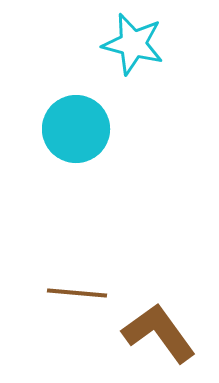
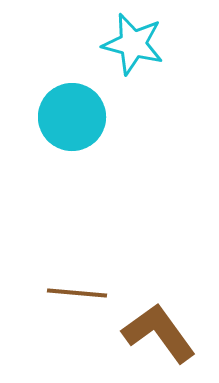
cyan circle: moved 4 px left, 12 px up
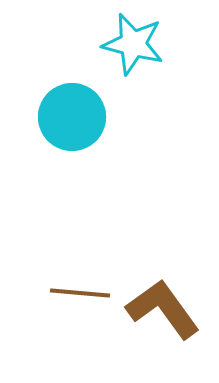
brown line: moved 3 px right
brown L-shape: moved 4 px right, 24 px up
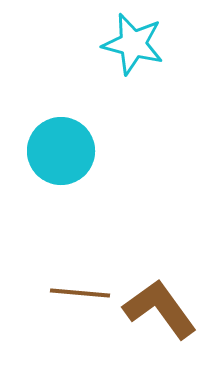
cyan circle: moved 11 px left, 34 px down
brown L-shape: moved 3 px left
